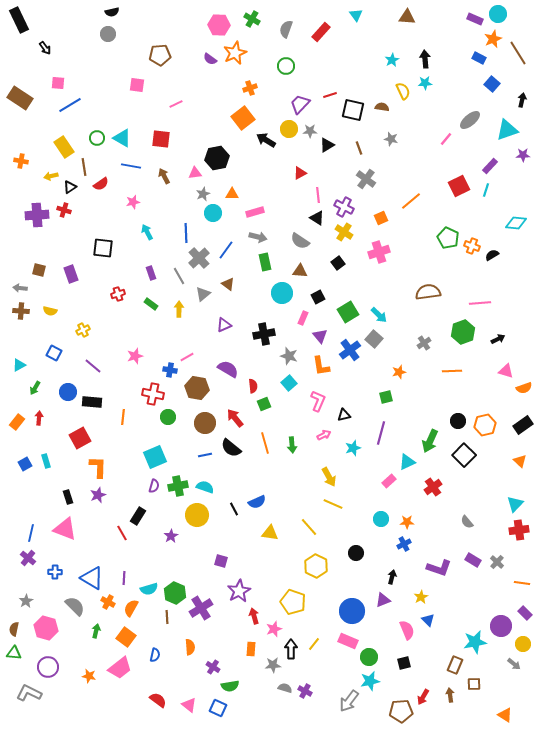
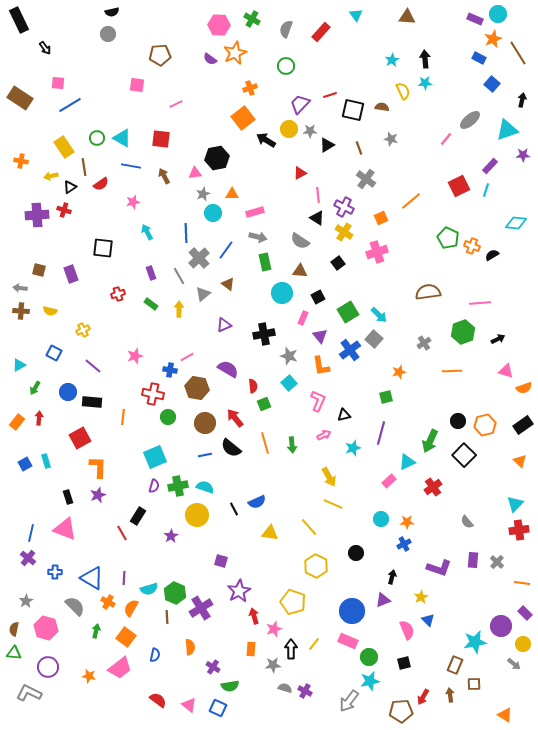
pink cross at (379, 252): moved 2 px left
purple rectangle at (473, 560): rotated 63 degrees clockwise
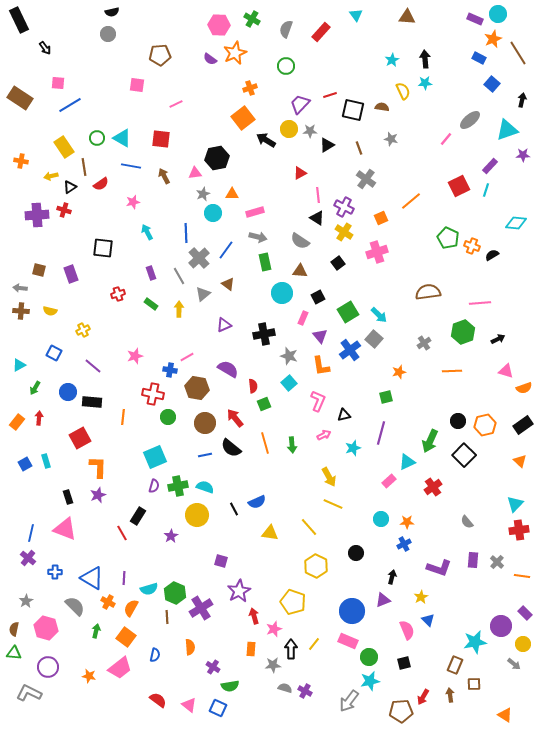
orange line at (522, 583): moved 7 px up
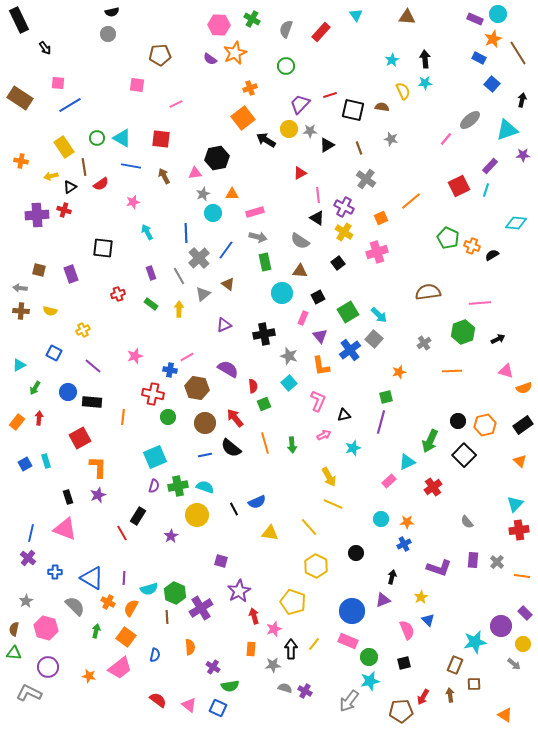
purple line at (381, 433): moved 11 px up
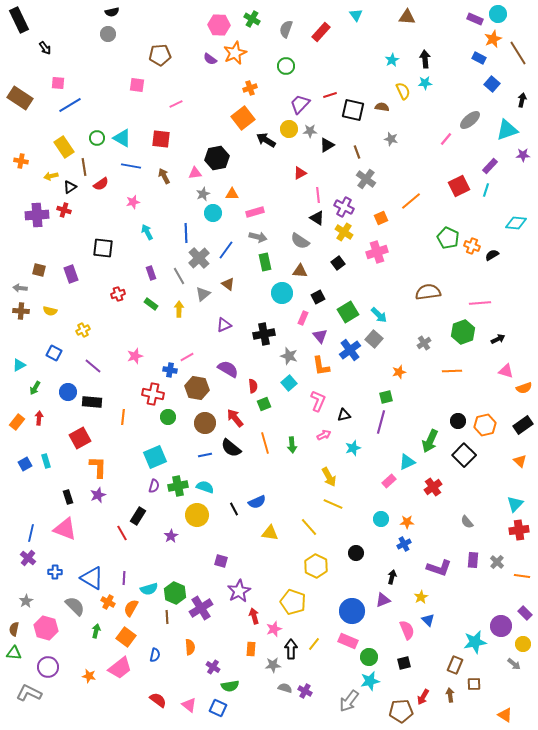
brown line at (359, 148): moved 2 px left, 4 px down
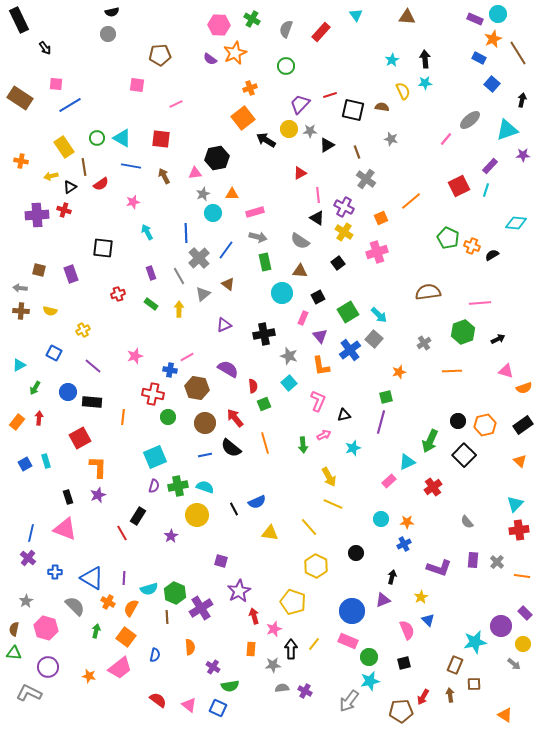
pink square at (58, 83): moved 2 px left, 1 px down
green arrow at (292, 445): moved 11 px right
gray semicircle at (285, 688): moved 3 px left; rotated 24 degrees counterclockwise
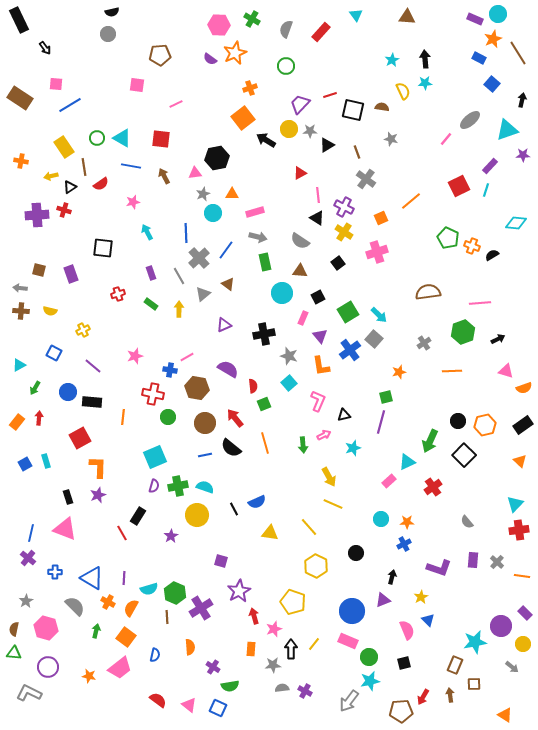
gray arrow at (514, 664): moved 2 px left, 3 px down
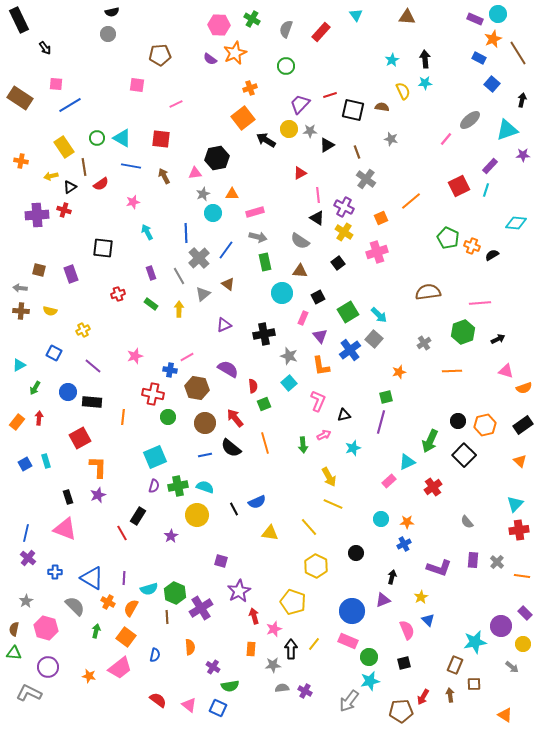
blue line at (31, 533): moved 5 px left
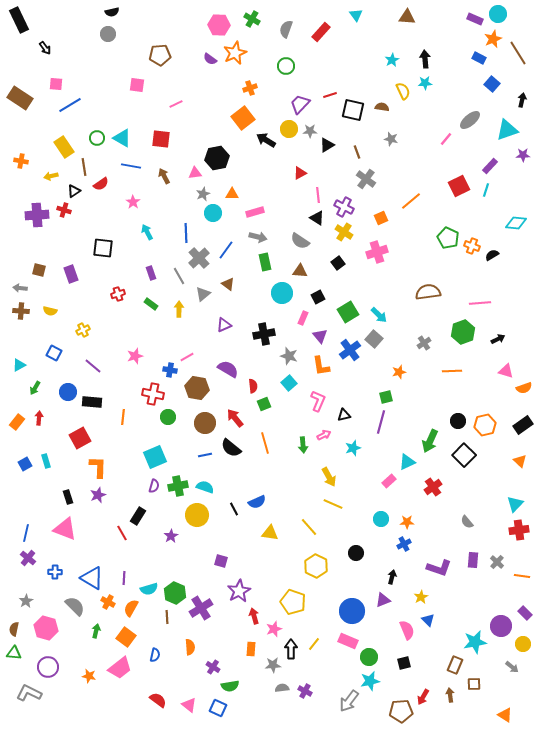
black triangle at (70, 187): moved 4 px right, 4 px down
pink star at (133, 202): rotated 24 degrees counterclockwise
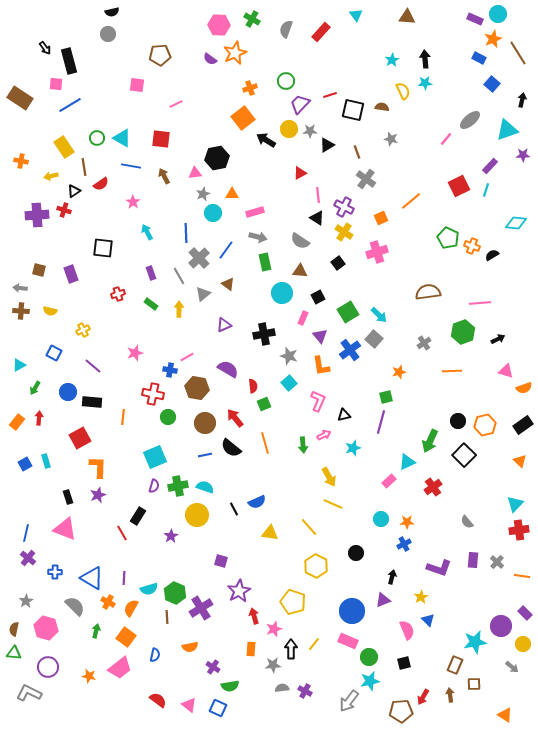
black rectangle at (19, 20): moved 50 px right, 41 px down; rotated 10 degrees clockwise
green circle at (286, 66): moved 15 px down
pink star at (135, 356): moved 3 px up
orange semicircle at (190, 647): rotated 84 degrees clockwise
